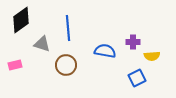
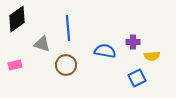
black diamond: moved 4 px left, 1 px up
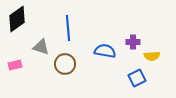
gray triangle: moved 1 px left, 3 px down
brown circle: moved 1 px left, 1 px up
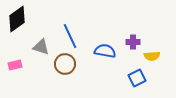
blue line: moved 2 px right, 8 px down; rotated 20 degrees counterclockwise
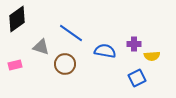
blue line: moved 1 px right, 3 px up; rotated 30 degrees counterclockwise
purple cross: moved 1 px right, 2 px down
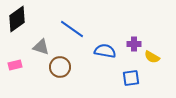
blue line: moved 1 px right, 4 px up
yellow semicircle: moved 1 px down; rotated 35 degrees clockwise
brown circle: moved 5 px left, 3 px down
blue square: moved 6 px left; rotated 18 degrees clockwise
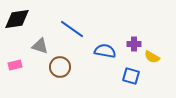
black diamond: rotated 28 degrees clockwise
gray triangle: moved 1 px left, 1 px up
blue square: moved 2 px up; rotated 24 degrees clockwise
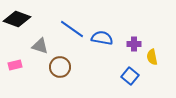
black diamond: rotated 28 degrees clockwise
blue semicircle: moved 3 px left, 13 px up
yellow semicircle: rotated 49 degrees clockwise
blue square: moved 1 px left; rotated 24 degrees clockwise
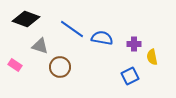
black diamond: moved 9 px right
pink rectangle: rotated 48 degrees clockwise
blue square: rotated 24 degrees clockwise
